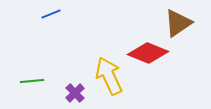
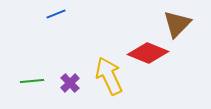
blue line: moved 5 px right
brown triangle: moved 1 px left, 1 px down; rotated 12 degrees counterclockwise
purple cross: moved 5 px left, 10 px up
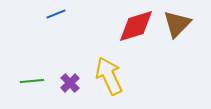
red diamond: moved 12 px left, 27 px up; rotated 39 degrees counterclockwise
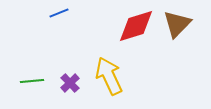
blue line: moved 3 px right, 1 px up
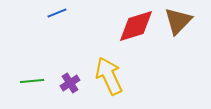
blue line: moved 2 px left
brown triangle: moved 1 px right, 3 px up
purple cross: rotated 12 degrees clockwise
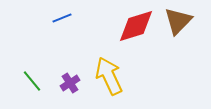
blue line: moved 5 px right, 5 px down
green line: rotated 55 degrees clockwise
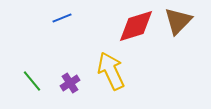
yellow arrow: moved 2 px right, 5 px up
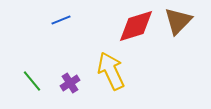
blue line: moved 1 px left, 2 px down
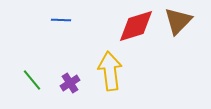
blue line: rotated 24 degrees clockwise
yellow arrow: moved 1 px left; rotated 18 degrees clockwise
green line: moved 1 px up
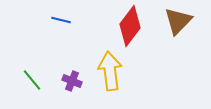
blue line: rotated 12 degrees clockwise
red diamond: moved 6 px left; rotated 36 degrees counterclockwise
purple cross: moved 2 px right, 2 px up; rotated 36 degrees counterclockwise
